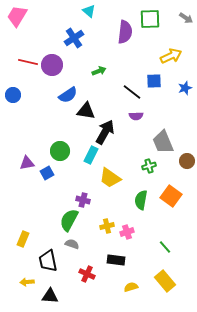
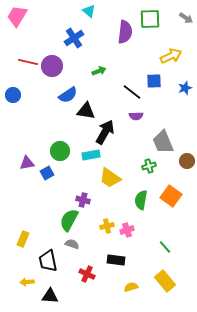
purple circle at (52, 65): moved 1 px down
cyan rectangle at (91, 155): rotated 54 degrees clockwise
pink cross at (127, 232): moved 2 px up
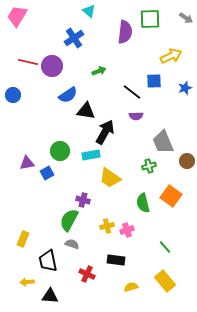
green semicircle at (141, 200): moved 2 px right, 3 px down; rotated 24 degrees counterclockwise
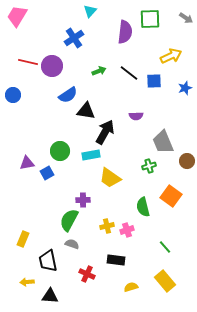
cyan triangle at (89, 11): moved 1 px right; rotated 32 degrees clockwise
black line at (132, 92): moved 3 px left, 19 px up
purple cross at (83, 200): rotated 16 degrees counterclockwise
green semicircle at (143, 203): moved 4 px down
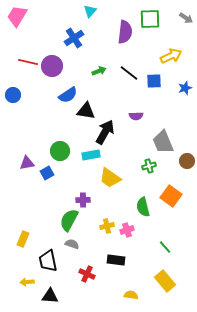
yellow semicircle at (131, 287): moved 8 px down; rotated 24 degrees clockwise
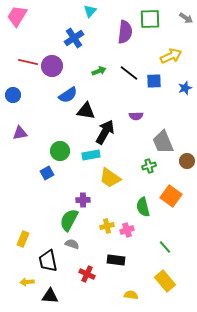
purple triangle at (27, 163): moved 7 px left, 30 px up
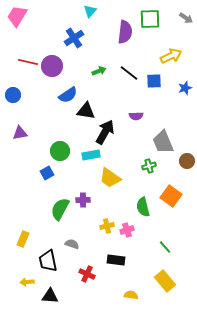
green semicircle at (69, 220): moved 9 px left, 11 px up
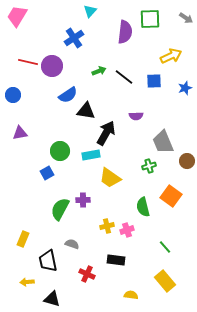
black line at (129, 73): moved 5 px left, 4 px down
black arrow at (105, 132): moved 1 px right, 1 px down
black triangle at (50, 296): moved 2 px right, 3 px down; rotated 12 degrees clockwise
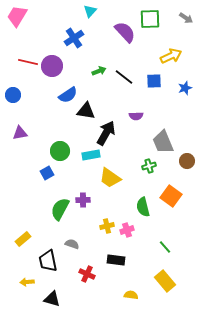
purple semicircle at (125, 32): rotated 50 degrees counterclockwise
yellow rectangle at (23, 239): rotated 28 degrees clockwise
